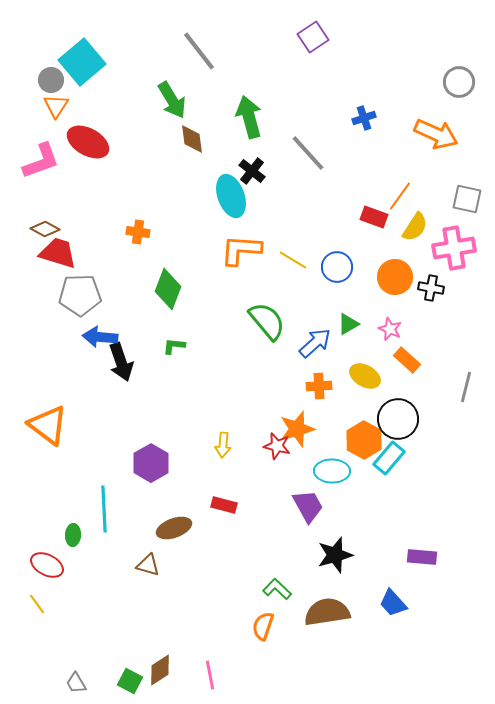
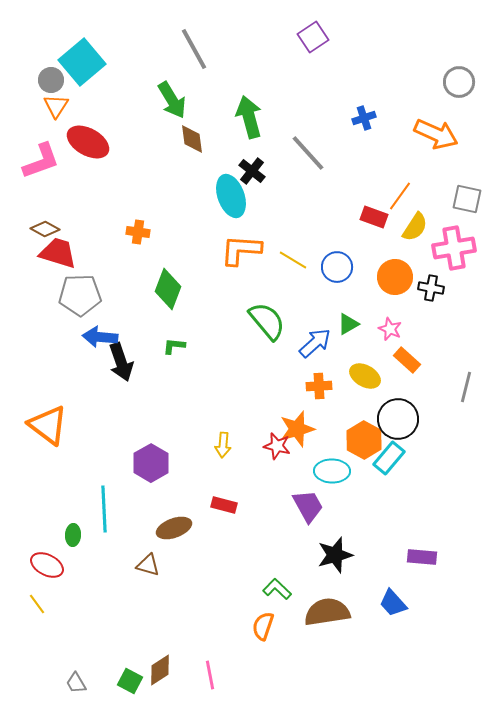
gray line at (199, 51): moved 5 px left, 2 px up; rotated 9 degrees clockwise
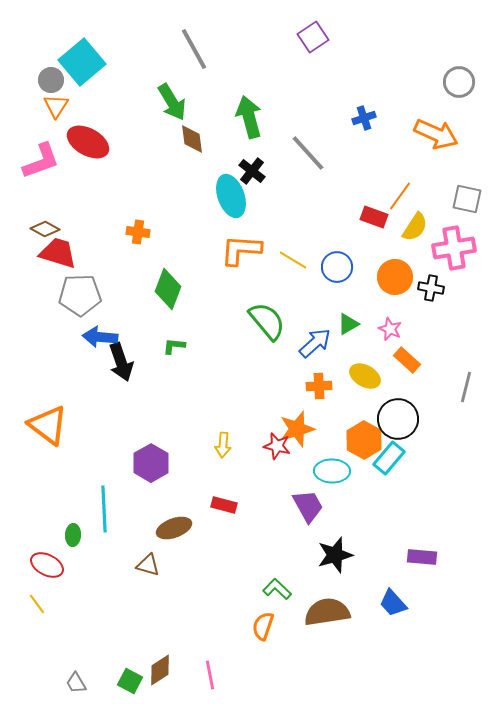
green arrow at (172, 100): moved 2 px down
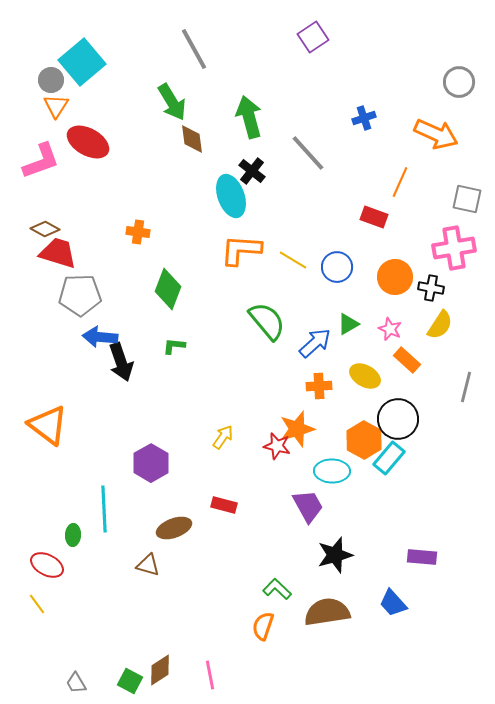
orange line at (400, 196): moved 14 px up; rotated 12 degrees counterclockwise
yellow semicircle at (415, 227): moved 25 px right, 98 px down
yellow arrow at (223, 445): moved 8 px up; rotated 150 degrees counterclockwise
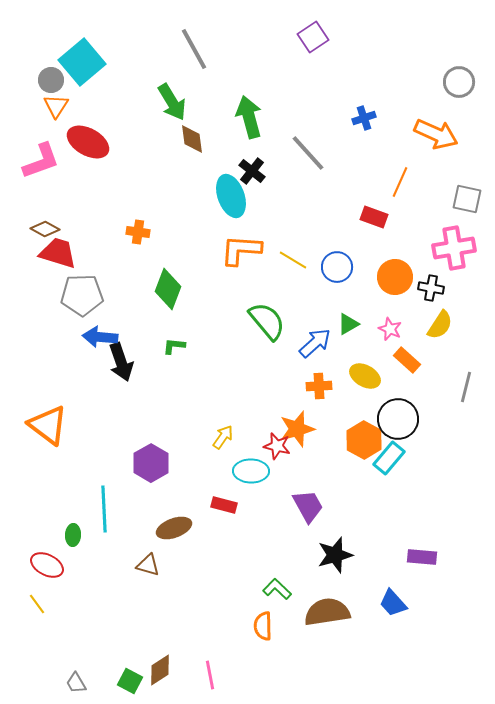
gray pentagon at (80, 295): moved 2 px right
cyan ellipse at (332, 471): moved 81 px left
orange semicircle at (263, 626): rotated 20 degrees counterclockwise
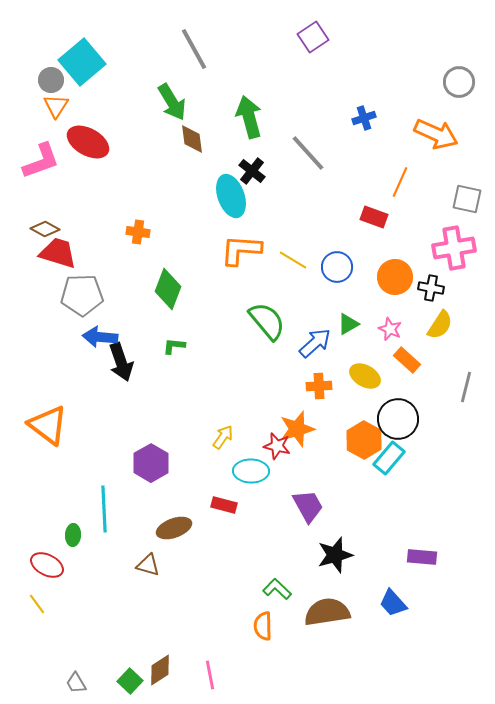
green square at (130, 681): rotated 15 degrees clockwise
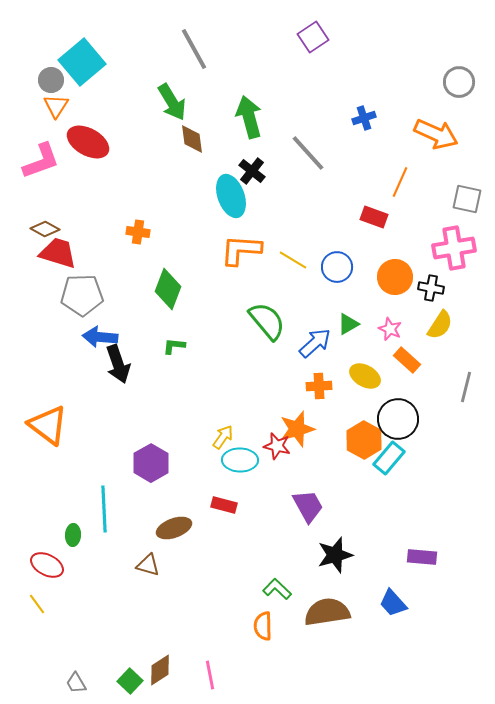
black arrow at (121, 362): moved 3 px left, 2 px down
cyan ellipse at (251, 471): moved 11 px left, 11 px up
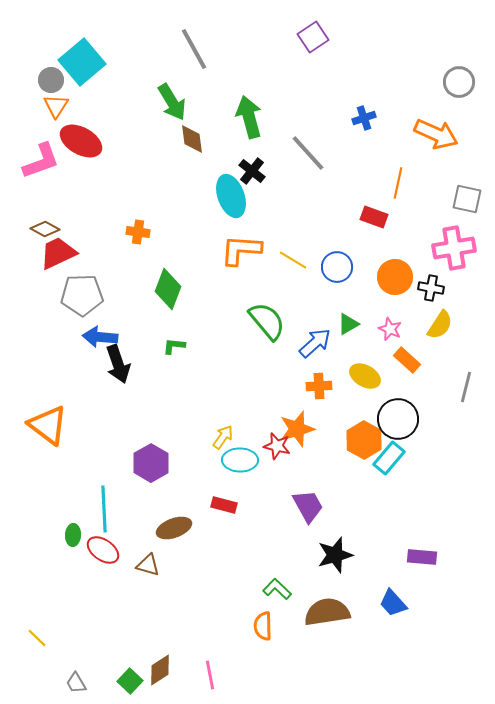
red ellipse at (88, 142): moved 7 px left, 1 px up
orange line at (400, 182): moved 2 px left, 1 px down; rotated 12 degrees counterclockwise
red trapezoid at (58, 253): rotated 42 degrees counterclockwise
red ellipse at (47, 565): moved 56 px right, 15 px up; rotated 8 degrees clockwise
yellow line at (37, 604): moved 34 px down; rotated 10 degrees counterclockwise
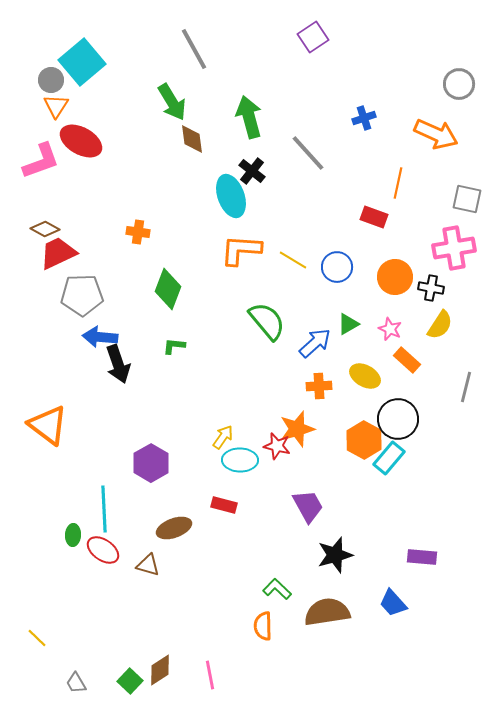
gray circle at (459, 82): moved 2 px down
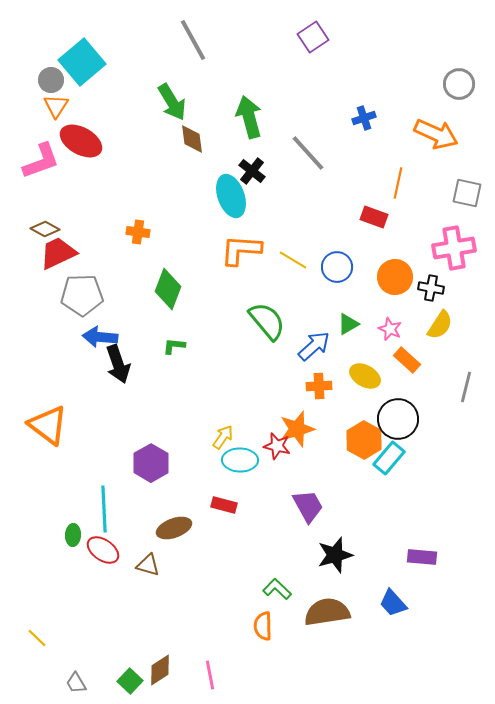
gray line at (194, 49): moved 1 px left, 9 px up
gray square at (467, 199): moved 6 px up
blue arrow at (315, 343): moved 1 px left, 3 px down
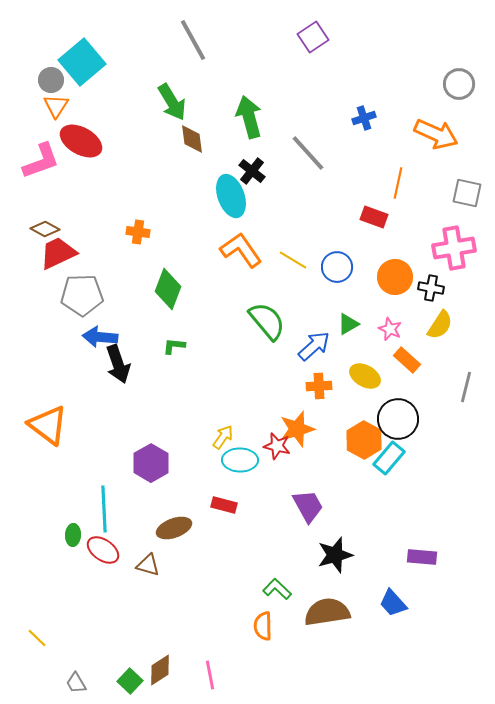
orange L-shape at (241, 250): rotated 51 degrees clockwise
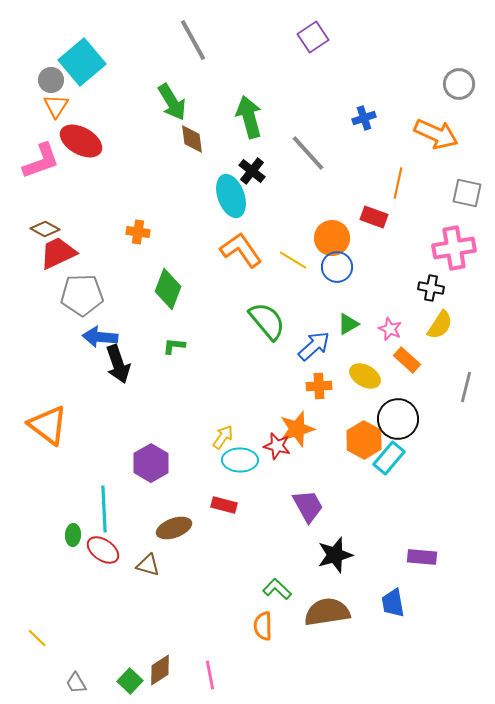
orange circle at (395, 277): moved 63 px left, 39 px up
blue trapezoid at (393, 603): rotated 32 degrees clockwise
